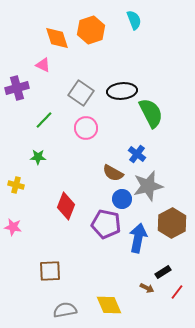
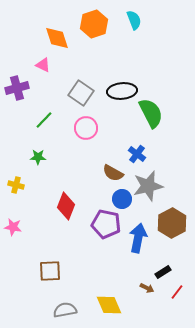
orange hexagon: moved 3 px right, 6 px up
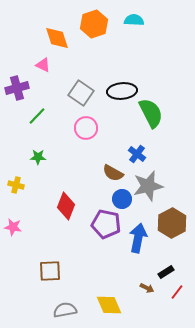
cyan semicircle: rotated 66 degrees counterclockwise
green line: moved 7 px left, 4 px up
black rectangle: moved 3 px right
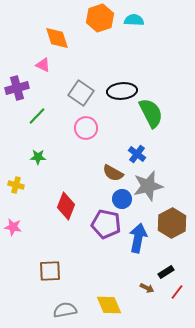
orange hexagon: moved 6 px right, 6 px up
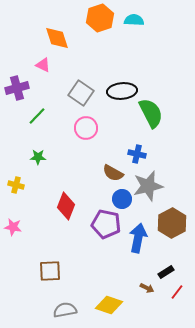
blue cross: rotated 24 degrees counterclockwise
yellow diamond: rotated 48 degrees counterclockwise
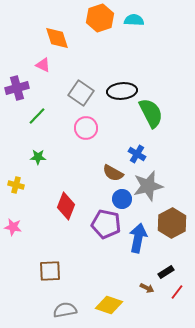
blue cross: rotated 18 degrees clockwise
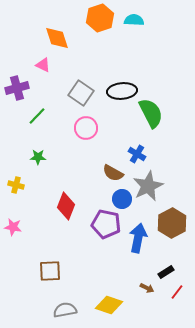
gray star: rotated 12 degrees counterclockwise
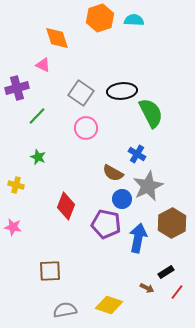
green star: rotated 21 degrees clockwise
